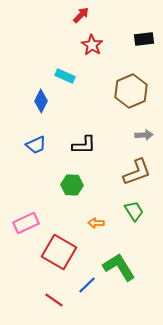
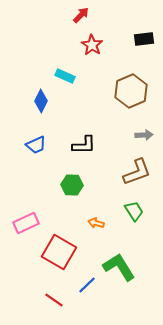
orange arrow: rotated 14 degrees clockwise
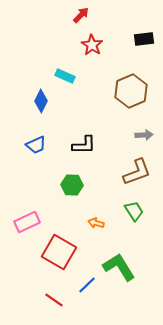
pink rectangle: moved 1 px right, 1 px up
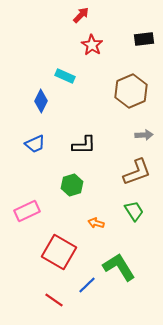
blue trapezoid: moved 1 px left, 1 px up
green hexagon: rotated 20 degrees counterclockwise
pink rectangle: moved 11 px up
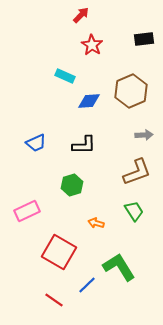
blue diamond: moved 48 px right; rotated 60 degrees clockwise
blue trapezoid: moved 1 px right, 1 px up
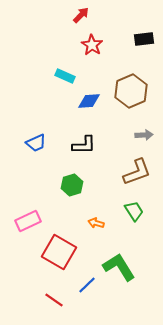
pink rectangle: moved 1 px right, 10 px down
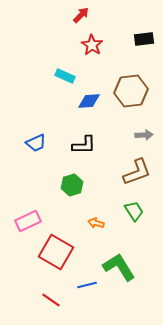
brown hexagon: rotated 16 degrees clockwise
red square: moved 3 px left
blue line: rotated 30 degrees clockwise
red line: moved 3 px left
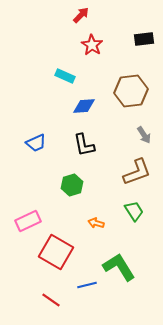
blue diamond: moved 5 px left, 5 px down
gray arrow: rotated 60 degrees clockwise
black L-shape: rotated 80 degrees clockwise
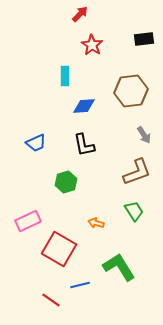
red arrow: moved 1 px left, 1 px up
cyan rectangle: rotated 66 degrees clockwise
green hexagon: moved 6 px left, 3 px up
red square: moved 3 px right, 3 px up
blue line: moved 7 px left
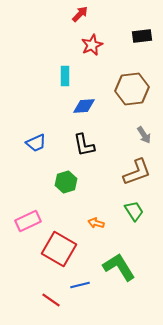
black rectangle: moved 2 px left, 3 px up
red star: rotated 15 degrees clockwise
brown hexagon: moved 1 px right, 2 px up
